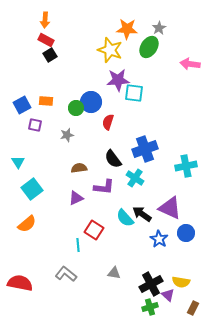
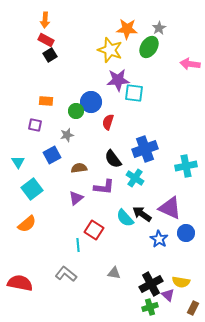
blue square at (22, 105): moved 30 px right, 50 px down
green circle at (76, 108): moved 3 px down
purple triangle at (76, 198): rotated 14 degrees counterclockwise
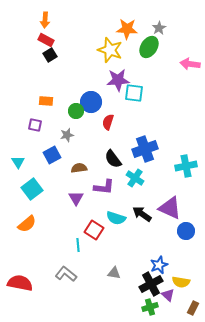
purple triangle at (76, 198): rotated 21 degrees counterclockwise
cyan semicircle at (125, 218): moved 9 px left; rotated 30 degrees counterclockwise
blue circle at (186, 233): moved 2 px up
blue star at (159, 239): moved 26 px down; rotated 18 degrees clockwise
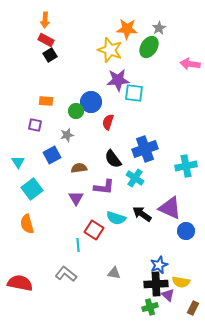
orange semicircle at (27, 224): rotated 114 degrees clockwise
black cross at (151, 284): moved 5 px right; rotated 25 degrees clockwise
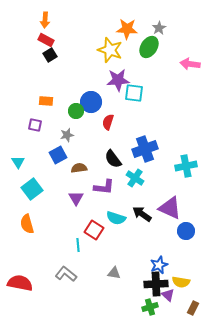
blue square at (52, 155): moved 6 px right
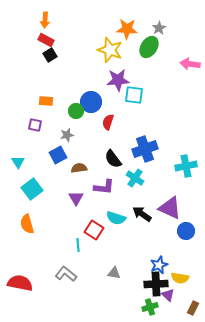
cyan square at (134, 93): moved 2 px down
yellow semicircle at (181, 282): moved 1 px left, 4 px up
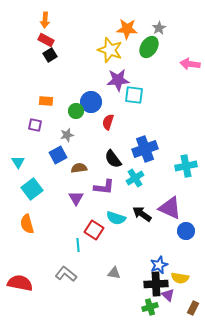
cyan cross at (135, 178): rotated 24 degrees clockwise
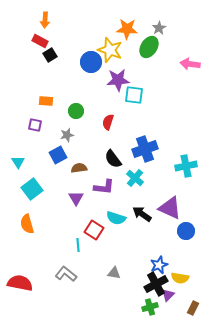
red rectangle at (46, 40): moved 6 px left, 1 px down
blue circle at (91, 102): moved 40 px up
cyan cross at (135, 178): rotated 18 degrees counterclockwise
black cross at (156, 284): rotated 25 degrees counterclockwise
purple triangle at (168, 295): rotated 32 degrees clockwise
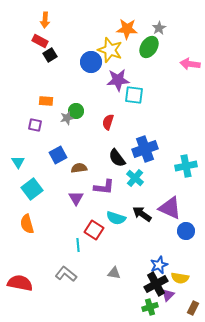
gray star at (67, 135): moved 17 px up
black semicircle at (113, 159): moved 4 px right, 1 px up
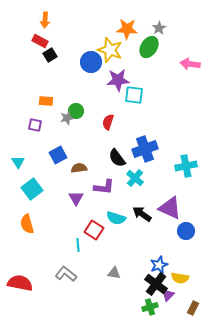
black cross at (156, 284): rotated 25 degrees counterclockwise
